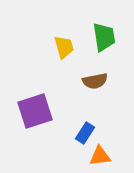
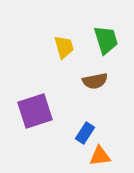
green trapezoid: moved 2 px right, 3 px down; rotated 8 degrees counterclockwise
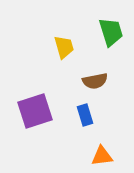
green trapezoid: moved 5 px right, 8 px up
blue rectangle: moved 18 px up; rotated 50 degrees counterclockwise
orange triangle: moved 2 px right
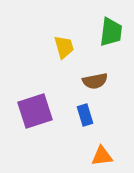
green trapezoid: rotated 24 degrees clockwise
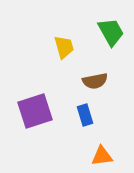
green trapezoid: rotated 36 degrees counterclockwise
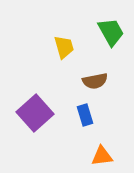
purple square: moved 2 px down; rotated 24 degrees counterclockwise
